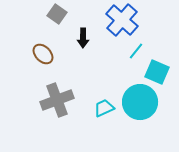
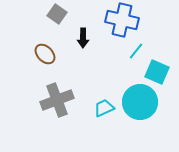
blue cross: rotated 28 degrees counterclockwise
brown ellipse: moved 2 px right
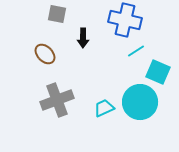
gray square: rotated 24 degrees counterclockwise
blue cross: moved 3 px right
cyan line: rotated 18 degrees clockwise
cyan square: moved 1 px right
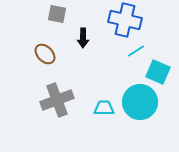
cyan trapezoid: rotated 25 degrees clockwise
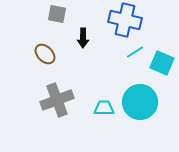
cyan line: moved 1 px left, 1 px down
cyan square: moved 4 px right, 9 px up
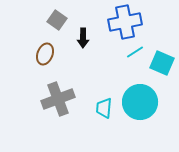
gray square: moved 6 px down; rotated 24 degrees clockwise
blue cross: moved 2 px down; rotated 24 degrees counterclockwise
brown ellipse: rotated 65 degrees clockwise
gray cross: moved 1 px right, 1 px up
cyan trapezoid: rotated 85 degrees counterclockwise
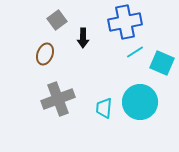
gray square: rotated 18 degrees clockwise
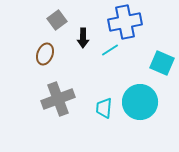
cyan line: moved 25 px left, 2 px up
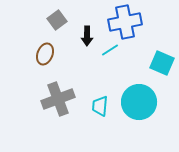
black arrow: moved 4 px right, 2 px up
cyan circle: moved 1 px left
cyan trapezoid: moved 4 px left, 2 px up
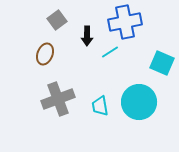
cyan line: moved 2 px down
cyan trapezoid: rotated 15 degrees counterclockwise
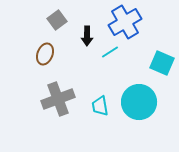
blue cross: rotated 20 degrees counterclockwise
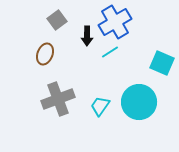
blue cross: moved 10 px left
cyan trapezoid: rotated 45 degrees clockwise
